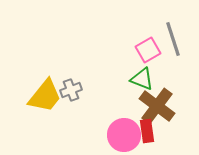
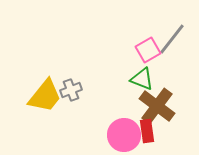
gray line: moved 1 px left; rotated 56 degrees clockwise
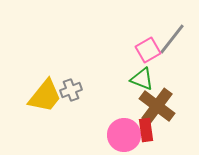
red rectangle: moved 1 px left, 1 px up
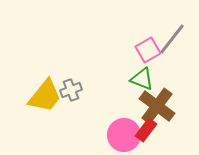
red rectangle: rotated 45 degrees clockwise
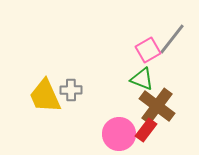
gray cross: rotated 20 degrees clockwise
yellow trapezoid: rotated 117 degrees clockwise
pink circle: moved 5 px left, 1 px up
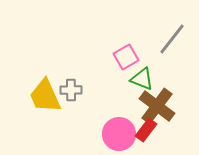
pink square: moved 22 px left, 7 px down
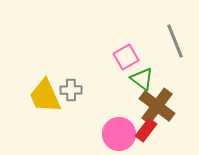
gray line: moved 3 px right, 2 px down; rotated 60 degrees counterclockwise
green triangle: rotated 15 degrees clockwise
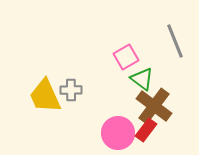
brown cross: moved 3 px left
pink circle: moved 1 px left, 1 px up
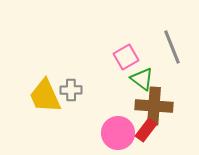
gray line: moved 3 px left, 6 px down
brown cross: rotated 33 degrees counterclockwise
